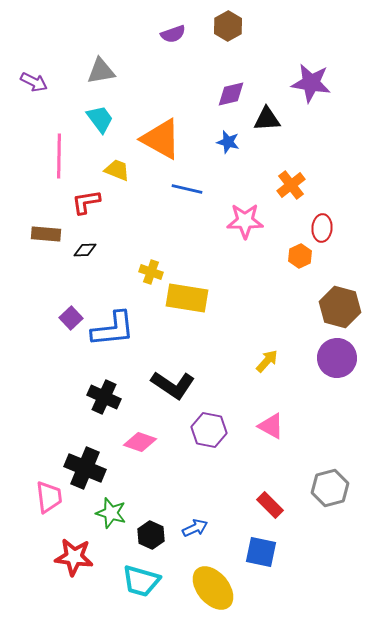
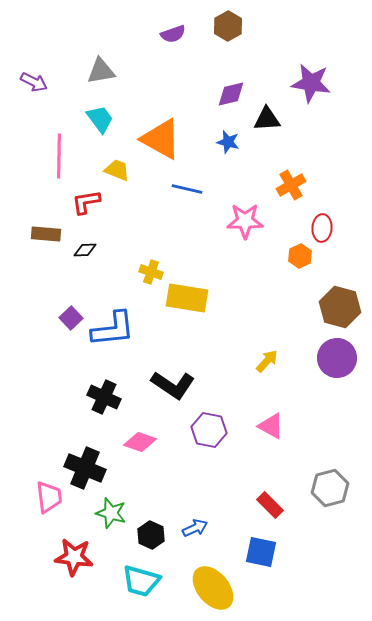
orange cross at (291, 185): rotated 8 degrees clockwise
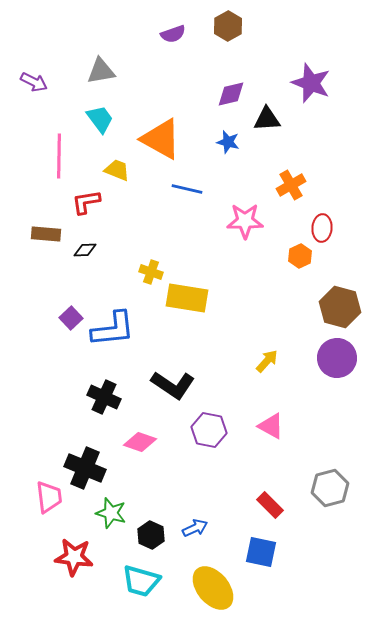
purple star at (311, 83): rotated 12 degrees clockwise
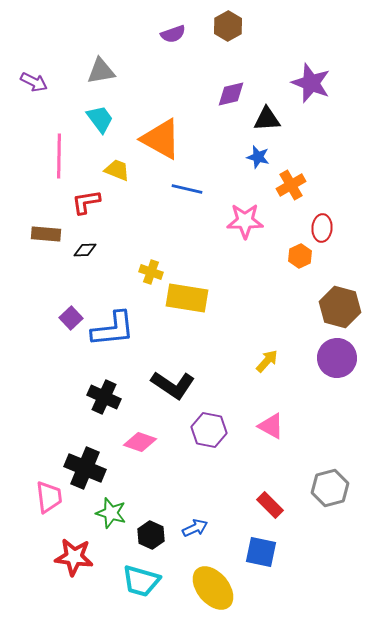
blue star at (228, 142): moved 30 px right, 15 px down
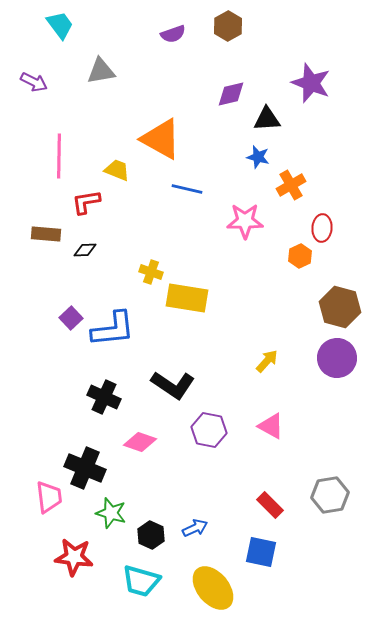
cyan trapezoid at (100, 119): moved 40 px left, 94 px up
gray hexagon at (330, 488): moved 7 px down; rotated 6 degrees clockwise
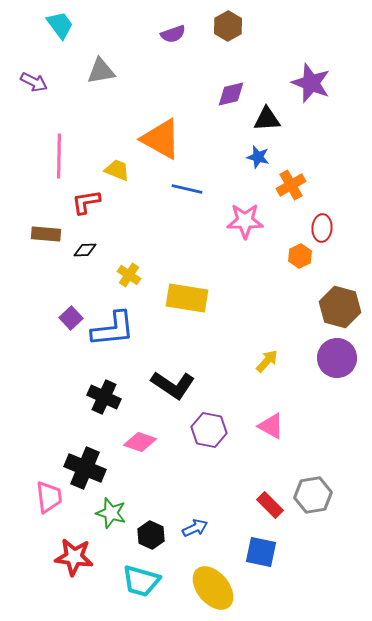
yellow cross at (151, 272): moved 22 px left, 3 px down; rotated 15 degrees clockwise
gray hexagon at (330, 495): moved 17 px left
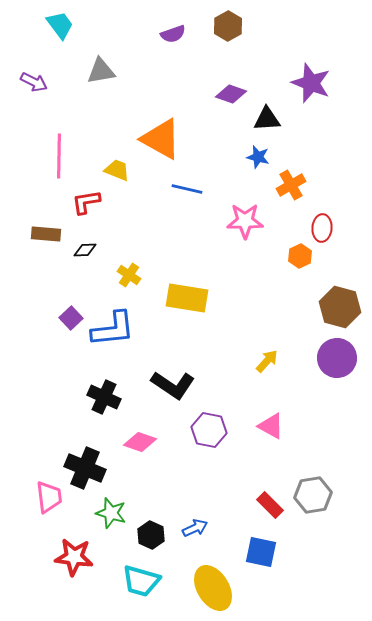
purple diamond at (231, 94): rotated 32 degrees clockwise
yellow ellipse at (213, 588): rotated 9 degrees clockwise
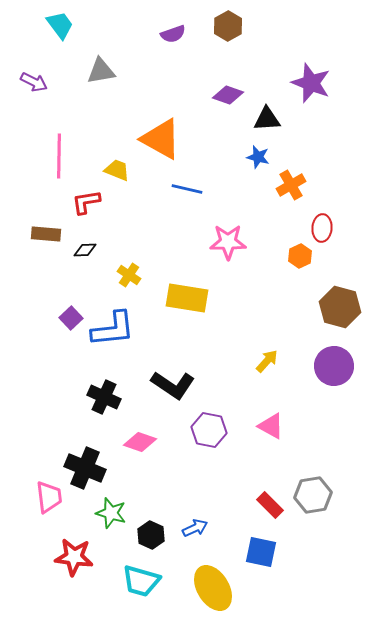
purple diamond at (231, 94): moved 3 px left, 1 px down
pink star at (245, 221): moved 17 px left, 21 px down
purple circle at (337, 358): moved 3 px left, 8 px down
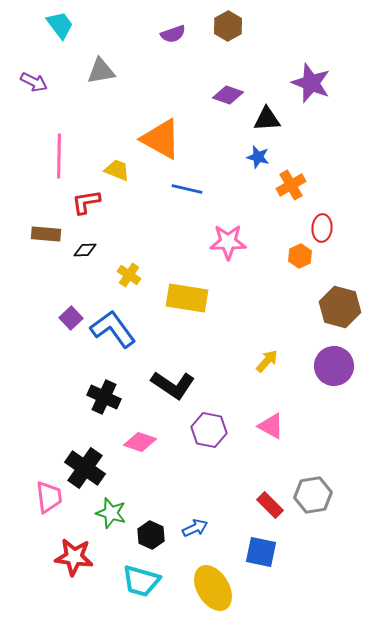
blue L-shape at (113, 329): rotated 120 degrees counterclockwise
black cross at (85, 468): rotated 12 degrees clockwise
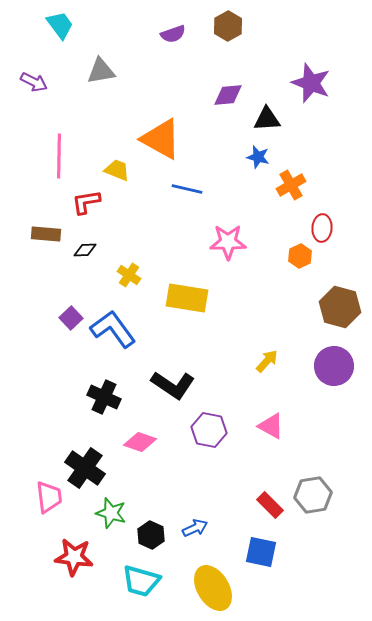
purple diamond at (228, 95): rotated 24 degrees counterclockwise
